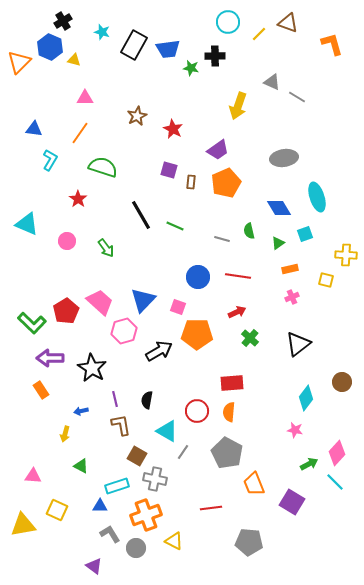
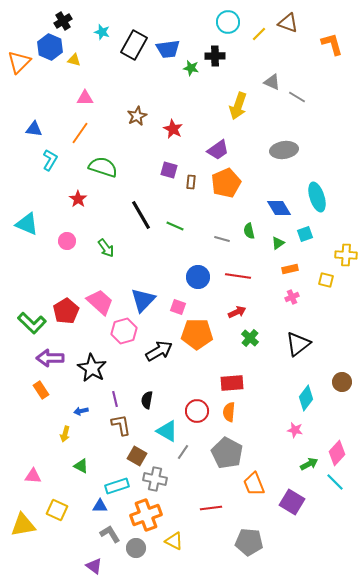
gray ellipse at (284, 158): moved 8 px up
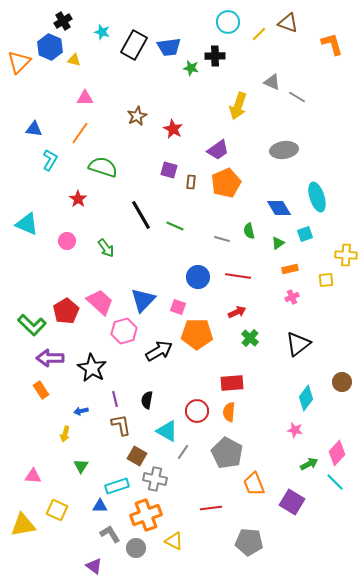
blue trapezoid at (168, 49): moved 1 px right, 2 px up
yellow square at (326, 280): rotated 21 degrees counterclockwise
green L-shape at (32, 323): moved 2 px down
green triangle at (81, 466): rotated 35 degrees clockwise
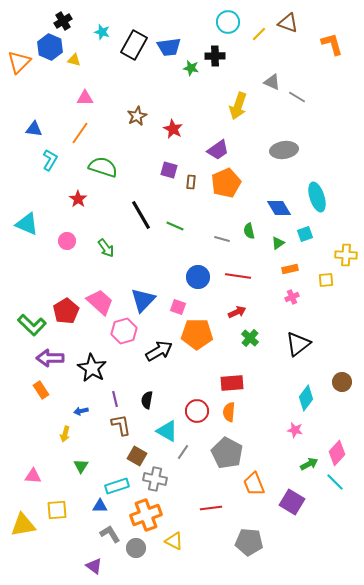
yellow square at (57, 510): rotated 30 degrees counterclockwise
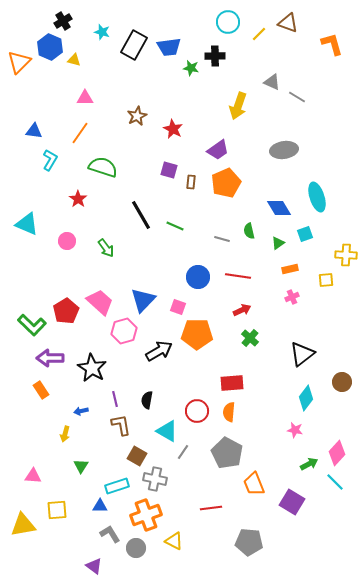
blue triangle at (34, 129): moved 2 px down
red arrow at (237, 312): moved 5 px right, 2 px up
black triangle at (298, 344): moved 4 px right, 10 px down
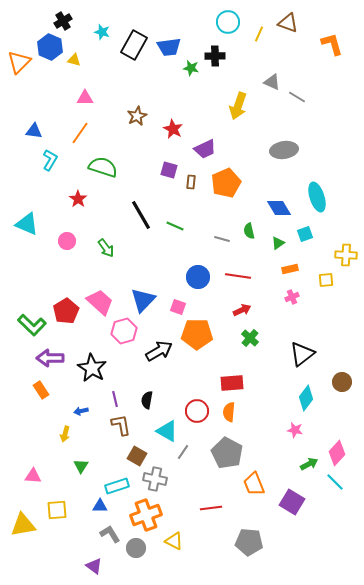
yellow line at (259, 34): rotated 21 degrees counterclockwise
purple trapezoid at (218, 150): moved 13 px left, 1 px up; rotated 10 degrees clockwise
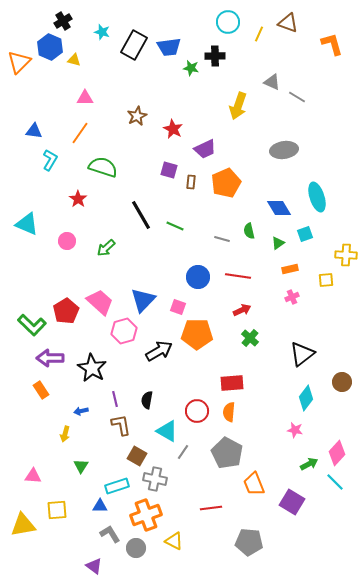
green arrow at (106, 248): rotated 84 degrees clockwise
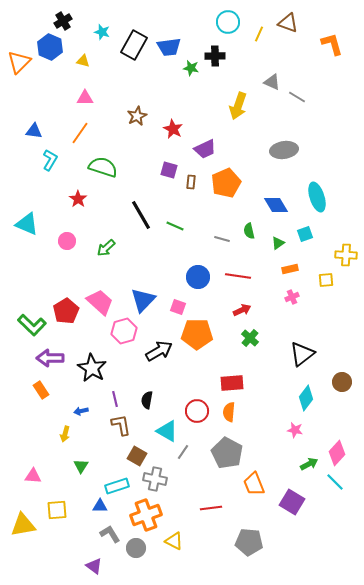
yellow triangle at (74, 60): moved 9 px right, 1 px down
blue diamond at (279, 208): moved 3 px left, 3 px up
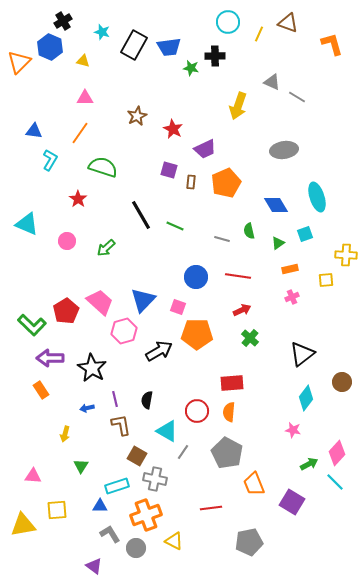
blue circle at (198, 277): moved 2 px left
blue arrow at (81, 411): moved 6 px right, 3 px up
pink star at (295, 430): moved 2 px left
gray pentagon at (249, 542): rotated 16 degrees counterclockwise
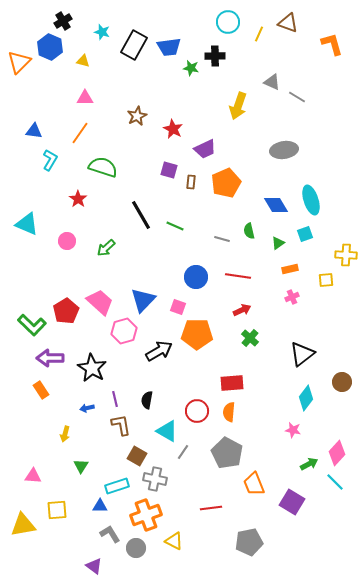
cyan ellipse at (317, 197): moved 6 px left, 3 px down
